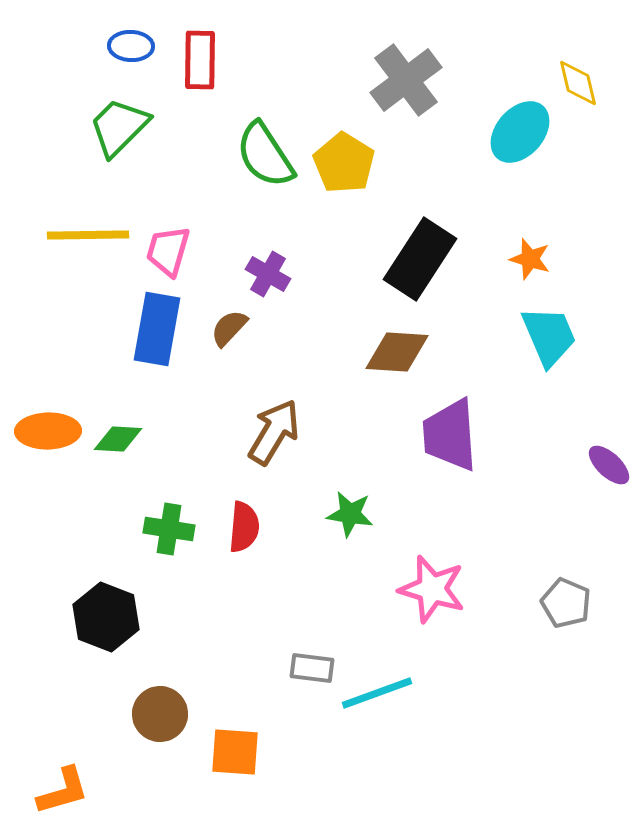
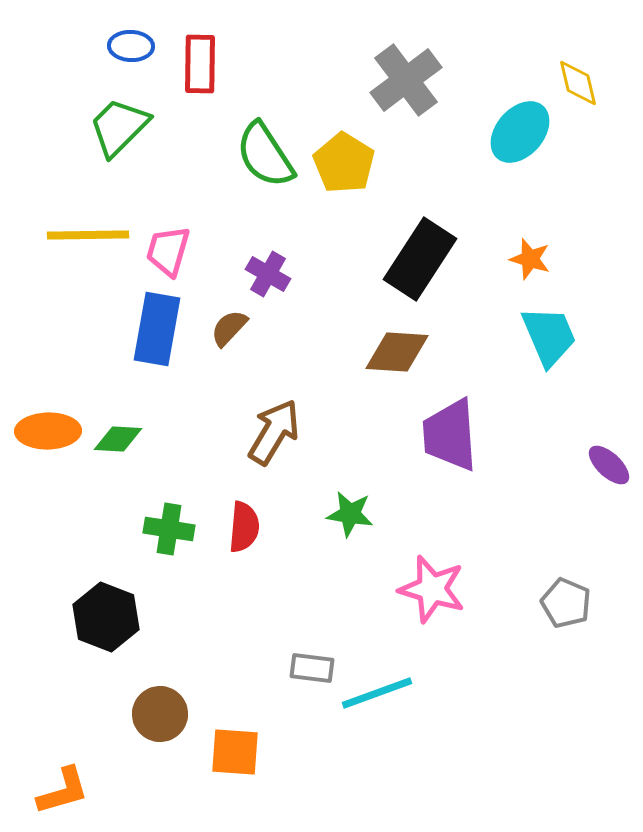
red rectangle: moved 4 px down
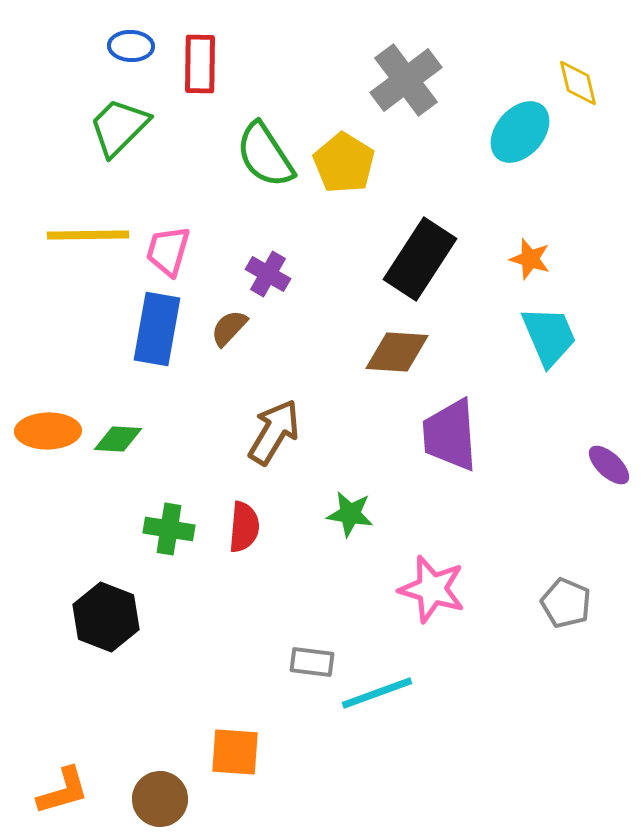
gray rectangle: moved 6 px up
brown circle: moved 85 px down
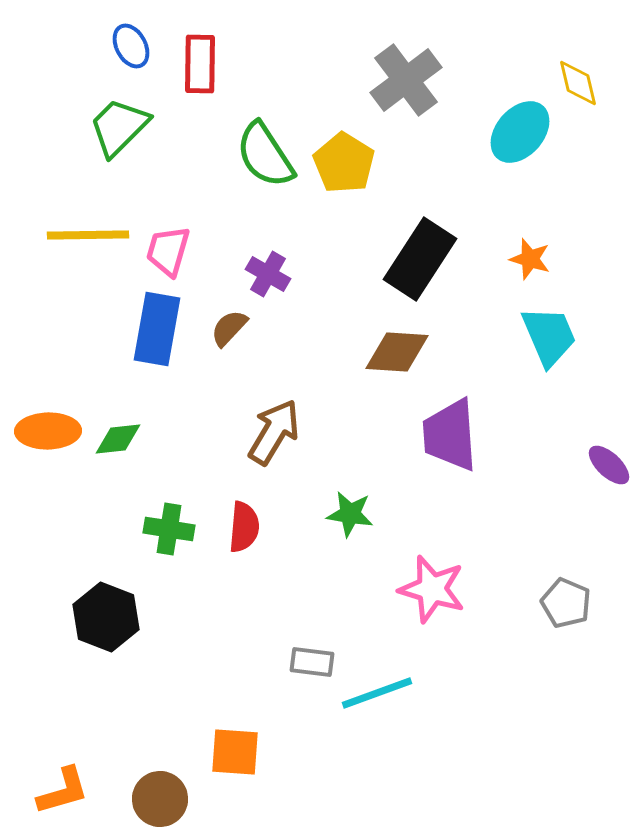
blue ellipse: rotated 60 degrees clockwise
green diamond: rotated 9 degrees counterclockwise
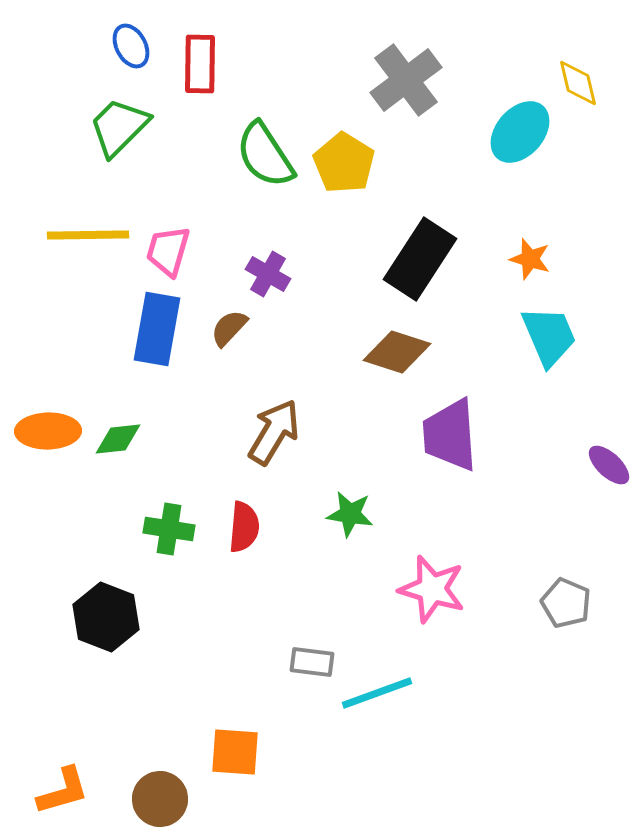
brown diamond: rotated 14 degrees clockwise
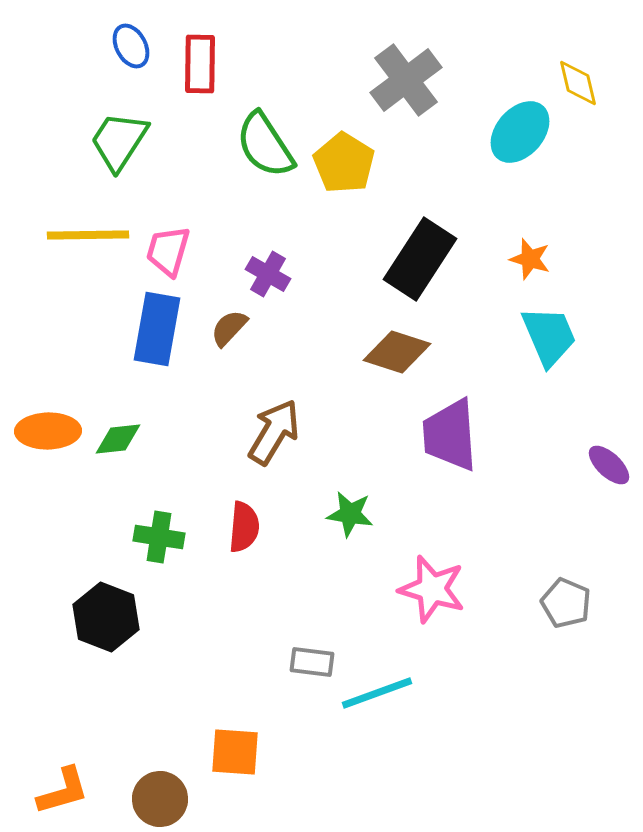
green trapezoid: moved 14 px down; rotated 12 degrees counterclockwise
green semicircle: moved 10 px up
green cross: moved 10 px left, 8 px down
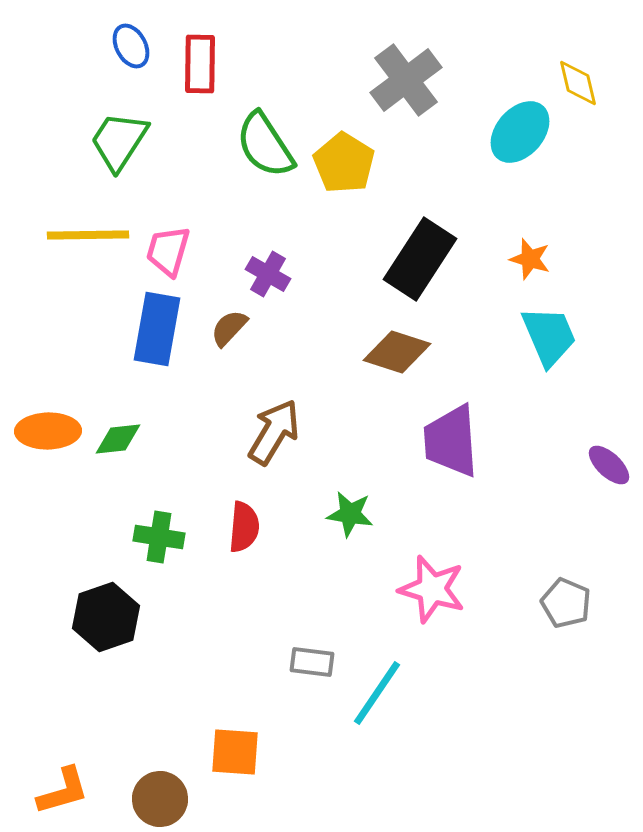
purple trapezoid: moved 1 px right, 6 px down
black hexagon: rotated 20 degrees clockwise
cyan line: rotated 36 degrees counterclockwise
